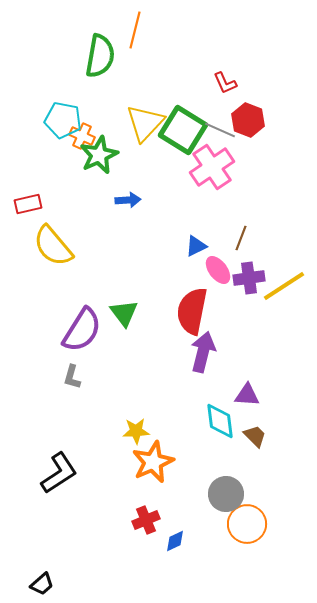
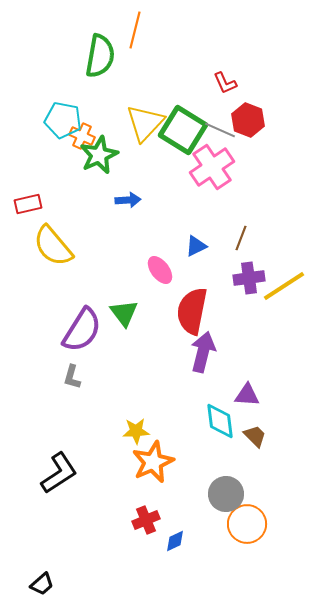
pink ellipse: moved 58 px left
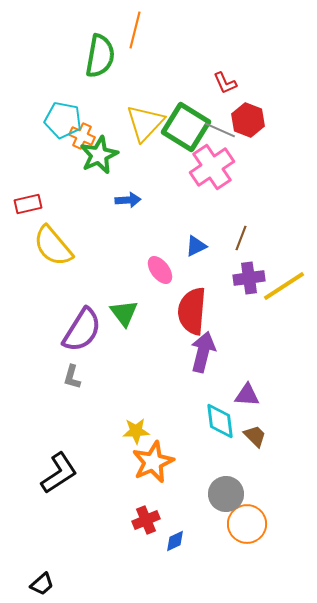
green square: moved 3 px right, 3 px up
red semicircle: rotated 6 degrees counterclockwise
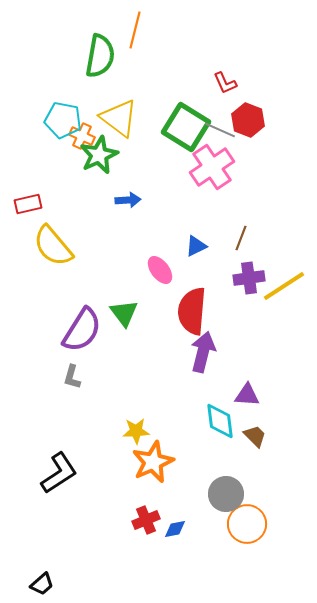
yellow triangle: moved 26 px left, 5 px up; rotated 36 degrees counterclockwise
blue diamond: moved 12 px up; rotated 15 degrees clockwise
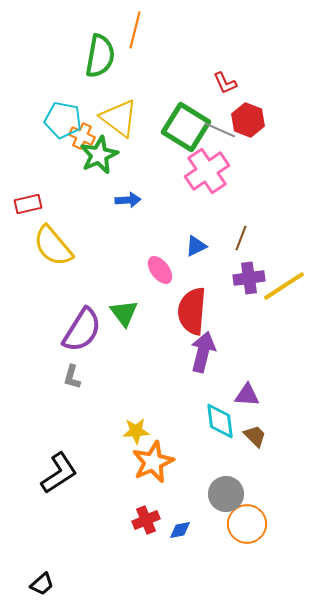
pink cross: moved 5 px left, 4 px down
blue diamond: moved 5 px right, 1 px down
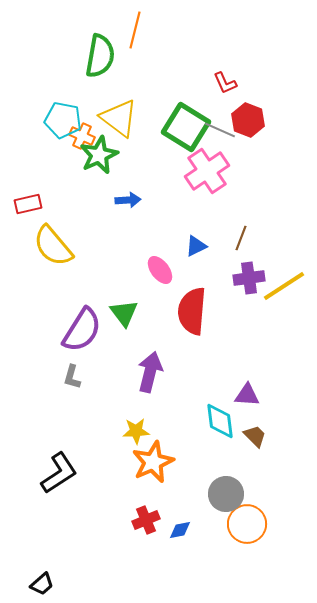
purple arrow: moved 53 px left, 20 px down
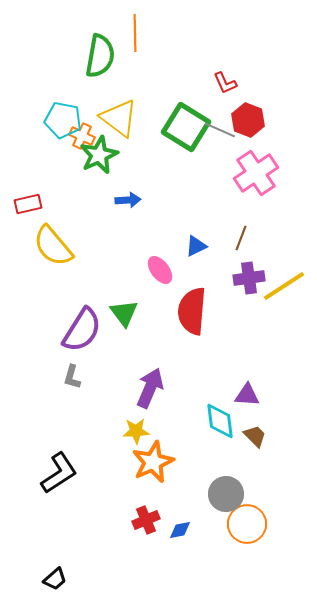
orange line: moved 3 px down; rotated 15 degrees counterclockwise
pink cross: moved 49 px right, 2 px down
purple arrow: moved 16 px down; rotated 9 degrees clockwise
black trapezoid: moved 13 px right, 5 px up
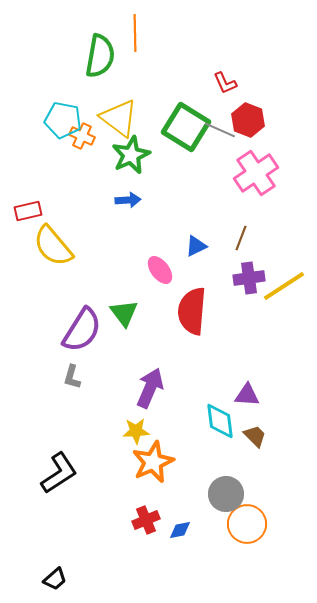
green star: moved 32 px right
red rectangle: moved 7 px down
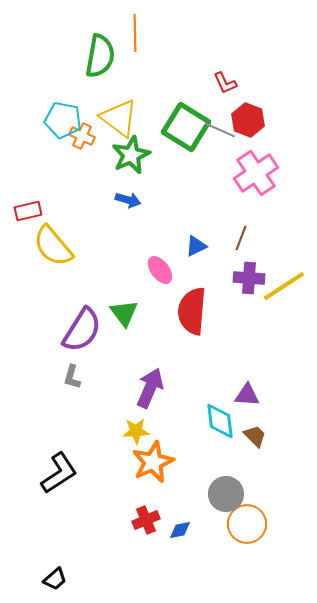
blue arrow: rotated 20 degrees clockwise
purple cross: rotated 12 degrees clockwise
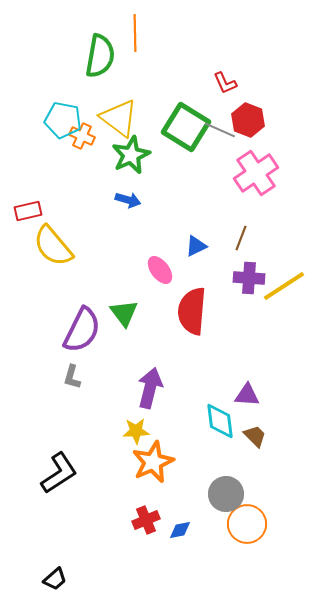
purple semicircle: rotated 6 degrees counterclockwise
purple arrow: rotated 9 degrees counterclockwise
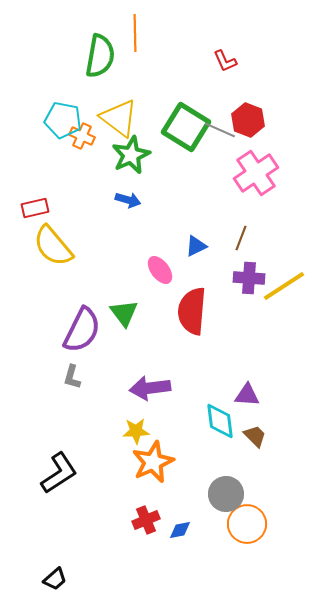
red L-shape: moved 22 px up
red rectangle: moved 7 px right, 3 px up
purple arrow: rotated 111 degrees counterclockwise
